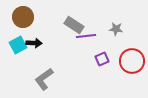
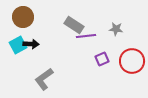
black arrow: moved 3 px left, 1 px down
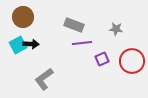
gray rectangle: rotated 12 degrees counterclockwise
purple line: moved 4 px left, 7 px down
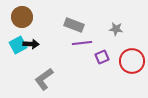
brown circle: moved 1 px left
purple square: moved 2 px up
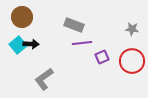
gray star: moved 16 px right
cyan square: rotated 12 degrees counterclockwise
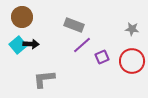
purple line: moved 2 px down; rotated 36 degrees counterclockwise
gray L-shape: rotated 30 degrees clockwise
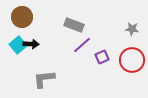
red circle: moved 1 px up
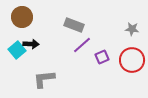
cyan square: moved 1 px left, 5 px down
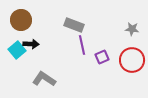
brown circle: moved 1 px left, 3 px down
purple line: rotated 60 degrees counterclockwise
gray L-shape: rotated 40 degrees clockwise
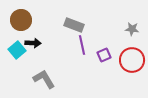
black arrow: moved 2 px right, 1 px up
purple square: moved 2 px right, 2 px up
gray L-shape: rotated 25 degrees clockwise
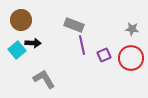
red circle: moved 1 px left, 2 px up
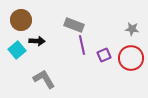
black arrow: moved 4 px right, 2 px up
